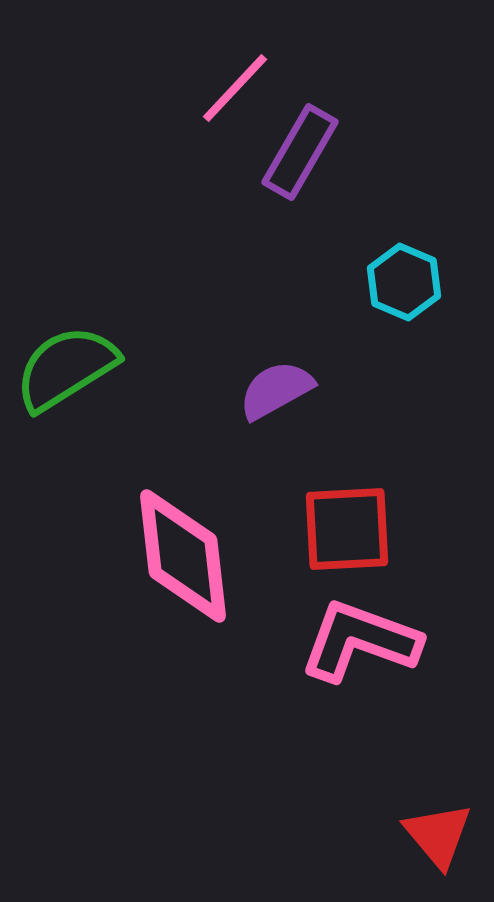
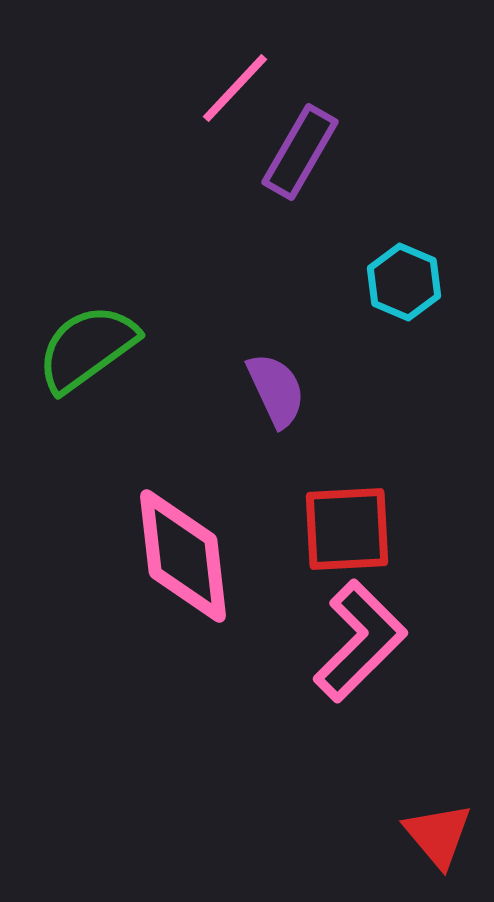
green semicircle: moved 21 px right, 20 px up; rotated 4 degrees counterclockwise
purple semicircle: rotated 94 degrees clockwise
pink L-shape: rotated 115 degrees clockwise
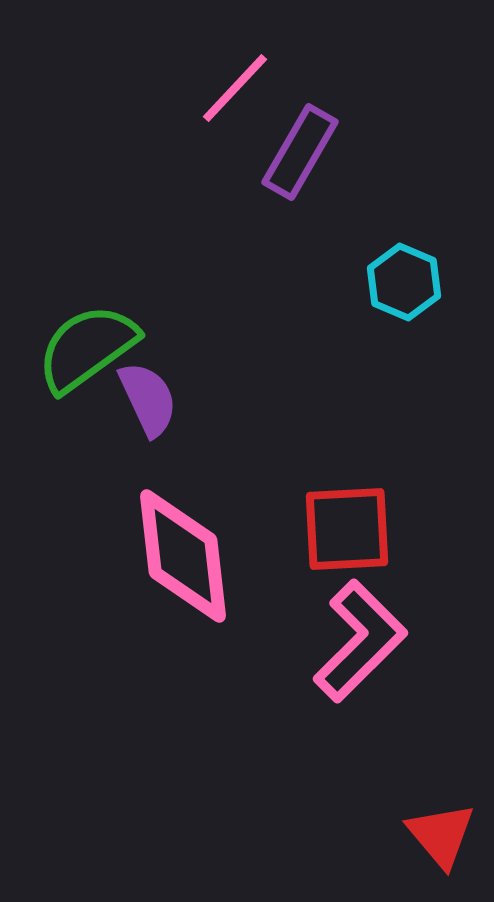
purple semicircle: moved 128 px left, 9 px down
red triangle: moved 3 px right
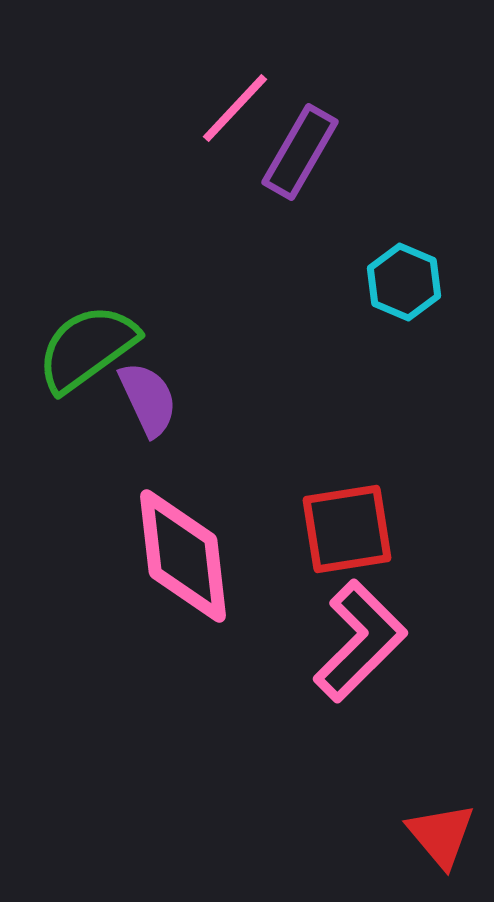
pink line: moved 20 px down
red square: rotated 6 degrees counterclockwise
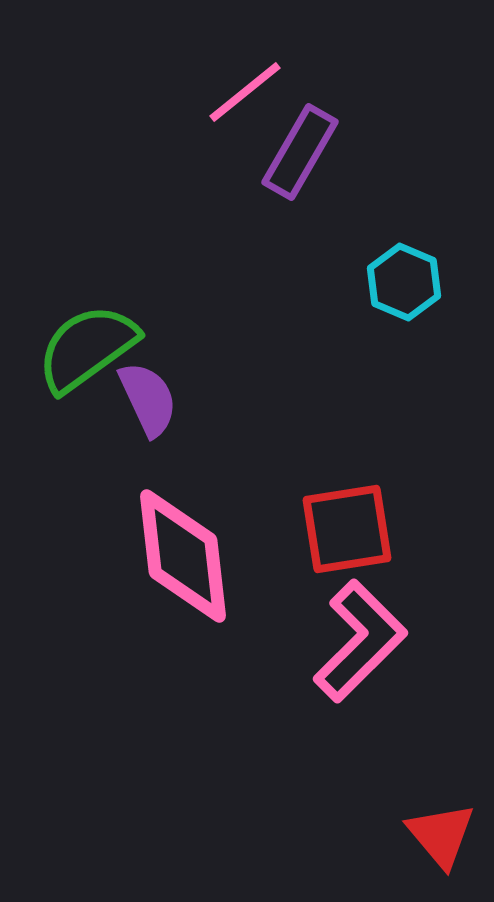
pink line: moved 10 px right, 16 px up; rotated 8 degrees clockwise
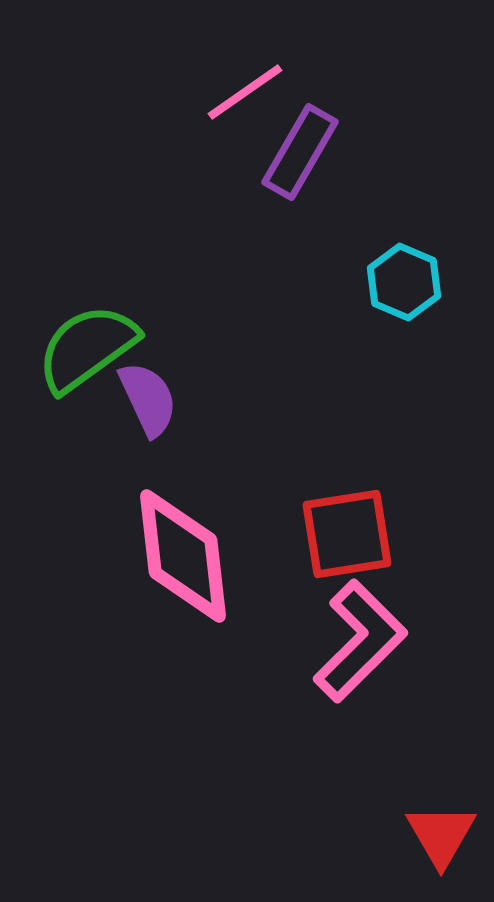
pink line: rotated 4 degrees clockwise
red square: moved 5 px down
red triangle: rotated 10 degrees clockwise
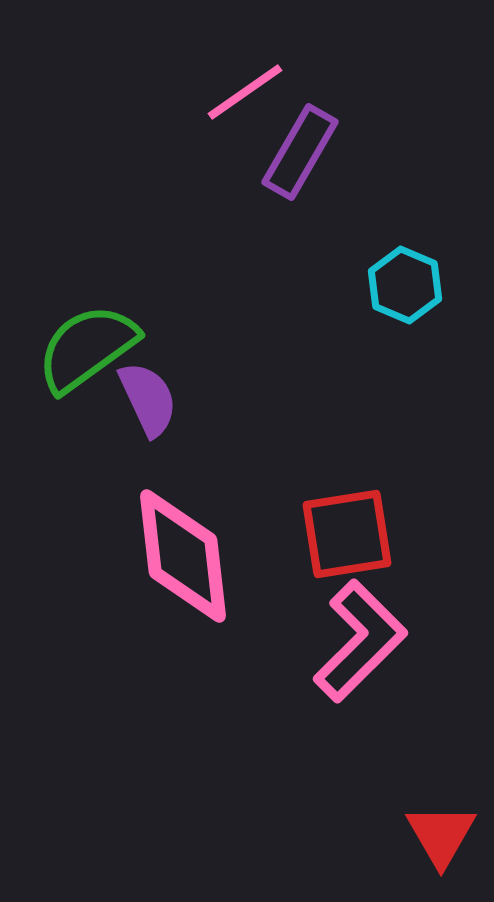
cyan hexagon: moved 1 px right, 3 px down
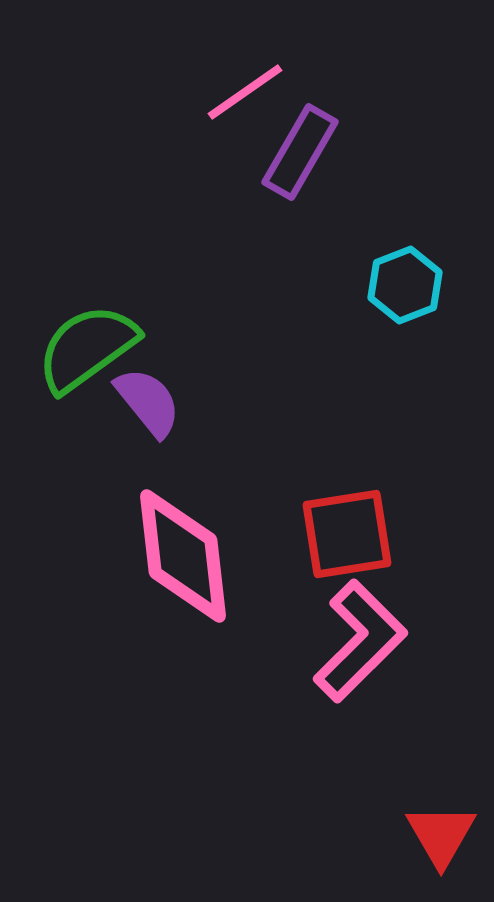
cyan hexagon: rotated 16 degrees clockwise
purple semicircle: moved 3 px down; rotated 14 degrees counterclockwise
